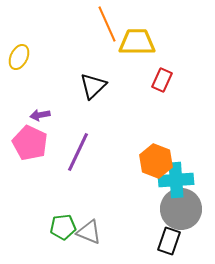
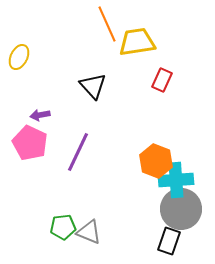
yellow trapezoid: rotated 9 degrees counterclockwise
black triangle: rotated 28 degrees counterclockwise
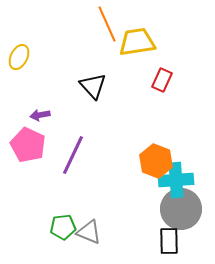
pink pentagon: moved 2 px left, 2 px down
purple line: moved 5 px left, 3 px down
black rectangle: rotated 20 degrees counterclockwise
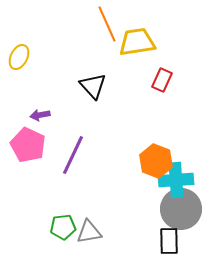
gray triangle: rotated 32 degrees counterclockwise
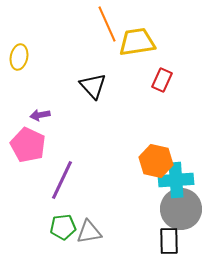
yellow ellipse: rotated 15 degrees counterclockwise
purple line: moved 11 px left, 25 px down
orange hexagon: rotated 8 degrees counterclockwise
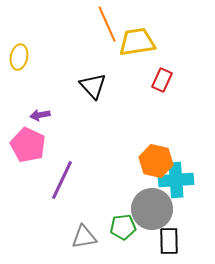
gray circle: moved 29 px left
green pentagon: moved 60 px right
gray triangle: moved 5 px left, 5 px down
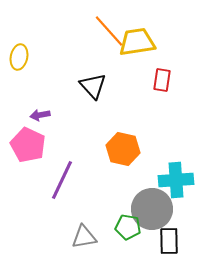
orange line: moved 2 px right, 7 px down; rotated 18 degrees counterclockwise
red rectangle: rotated 15 degrees counterclockwise
orange hexagon: moved 33 px left, 12 px up
green pentagon: moved 5 px right; rotated 15 degrees clockwise
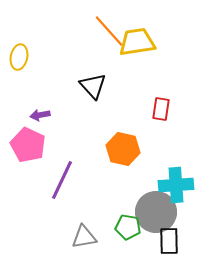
red rectangle: moved 1 px left, 29 px down
cyan cross: moved 5 px down
gray circle: moved 4 px right, 3 px down
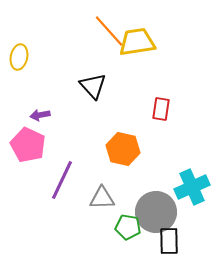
cyan cross: moved 16 px right, 2 px down; rotated 20 degrees counterclockwise
gray triangle: moved 18 px right, 39 px up; rotated 8 degrees clockwise
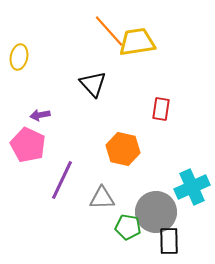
black triangle: moved 2 px up
